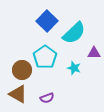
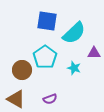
blue square: rotated 35 degrees counterclockwise
brown triangle: moved 2 px left, 5 px down
purple semicircle: moved 3 px right, 1 px down
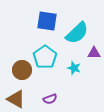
cyan semicircle: moved 3 px right
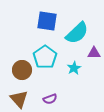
cyan star: rotated 24 degrees clockwise
brown triangle: moved 3 px right; rotated 18 degrees clockwise
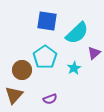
purple triangle: rotated 40 degrees counterclockwise
brown triangle: moved 5 px left, 4 px up; rotated 24 degrees clockwise
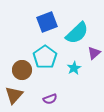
blue square: moved 1 px down; rotated 30 degrees counterclockwise
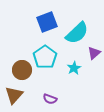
purple semicircle: rotated 40 degrees clockwise
